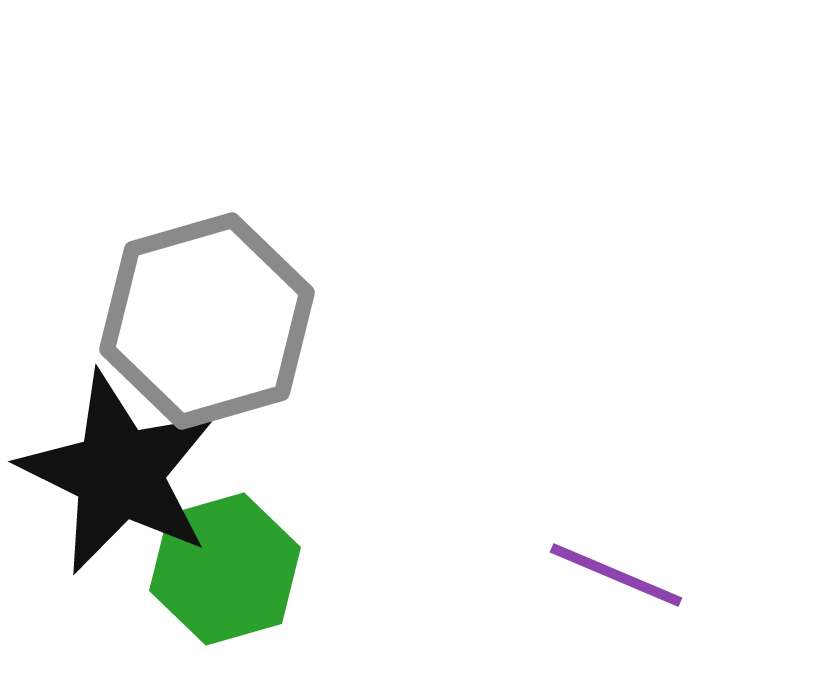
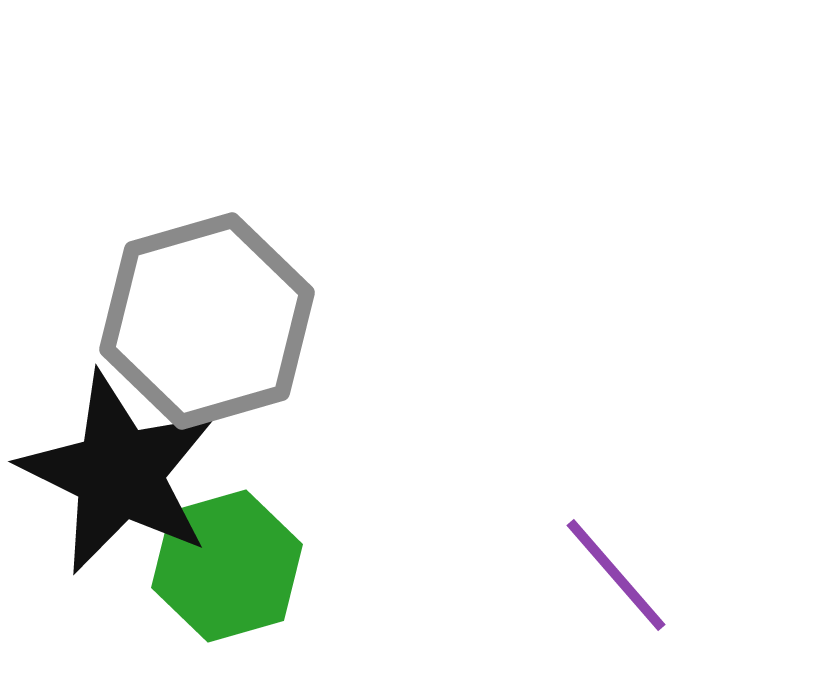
green hexagon: moved 2 px right, 3 px up
purple line: rotated 26 degrees clockwise
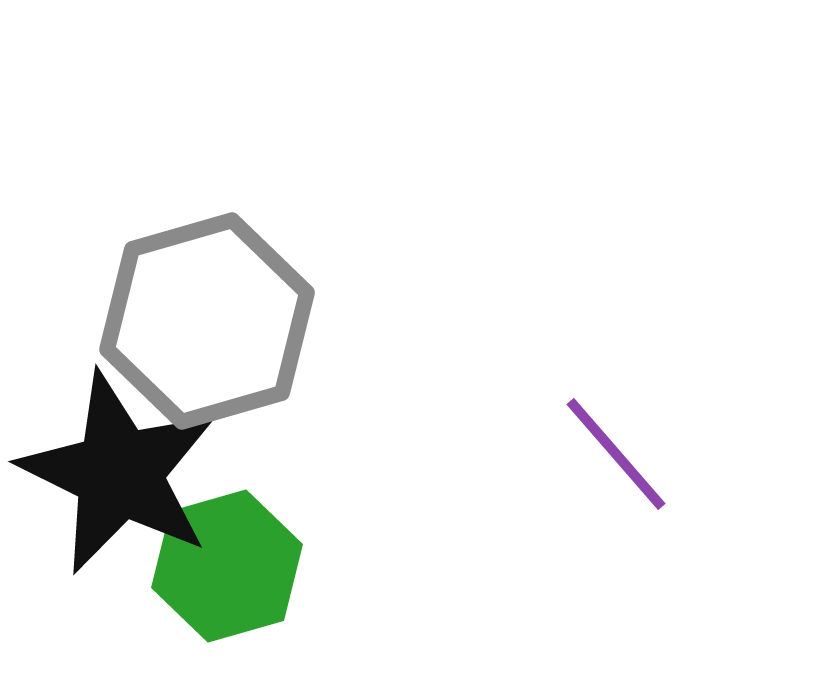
purple line: moved 121 px up
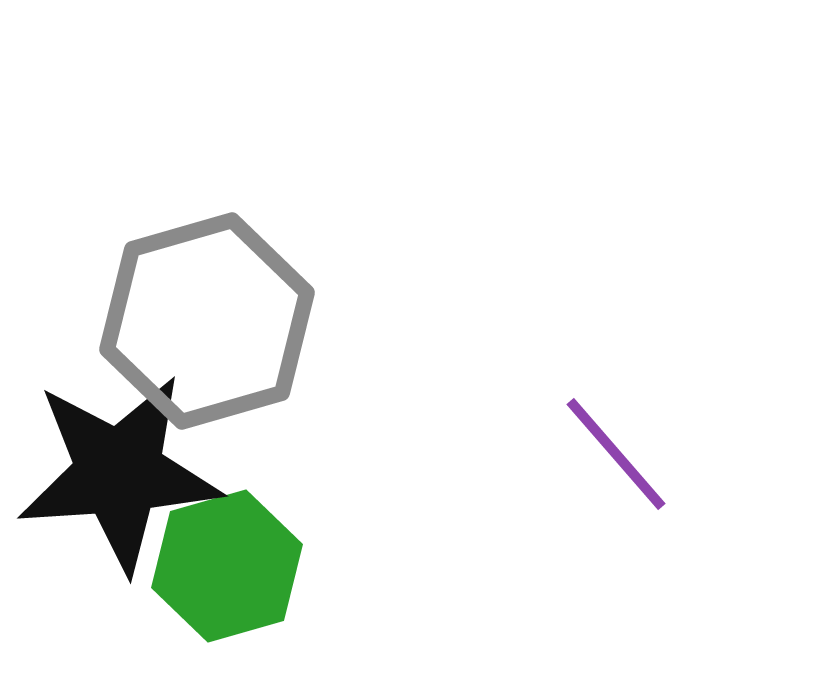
black star: rotated 30 degrees counterclockwise
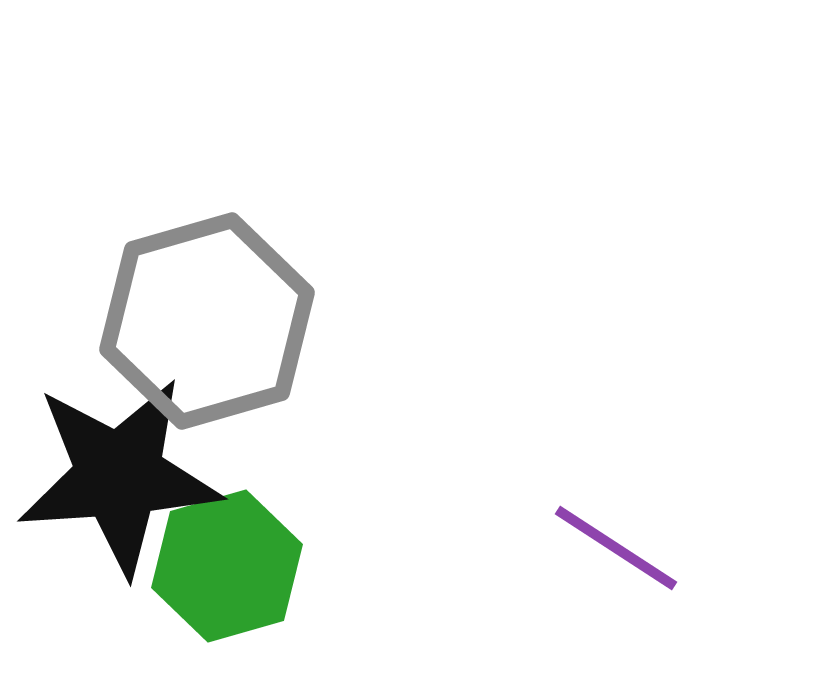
purple line: moved 94 px down; rotated 16 degrees counterclockwise
black star: moved 3 px down
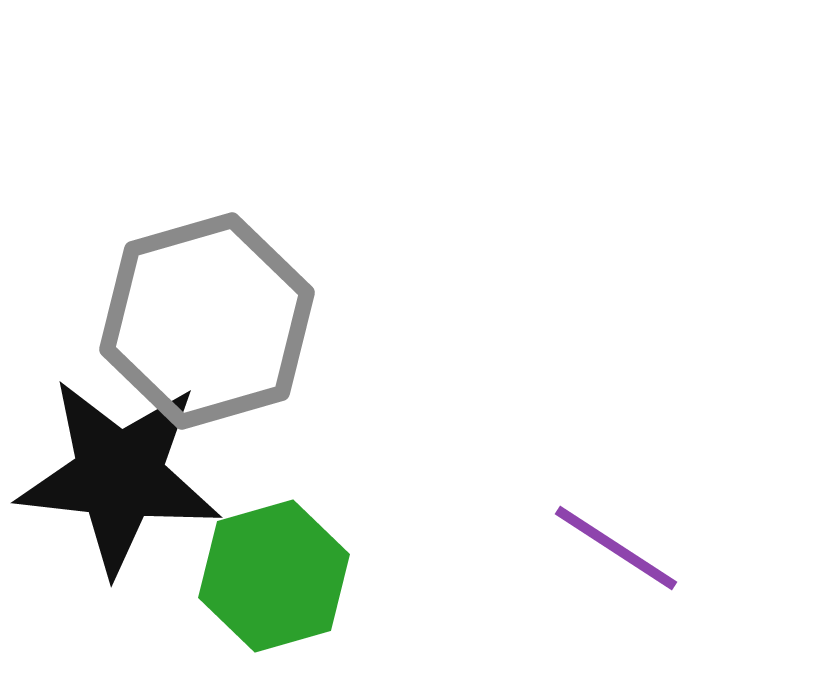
black star: rotated 10 degrees clockwise
green hexagon: moved 47 px right, 10 px down
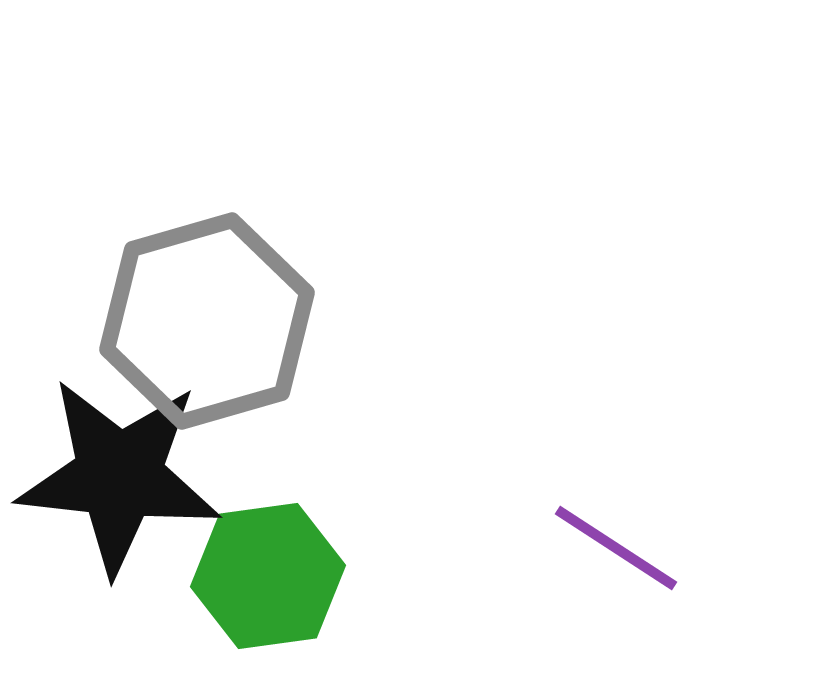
green hexagon: moved 6 px left; rotated 8 degrees clockwise
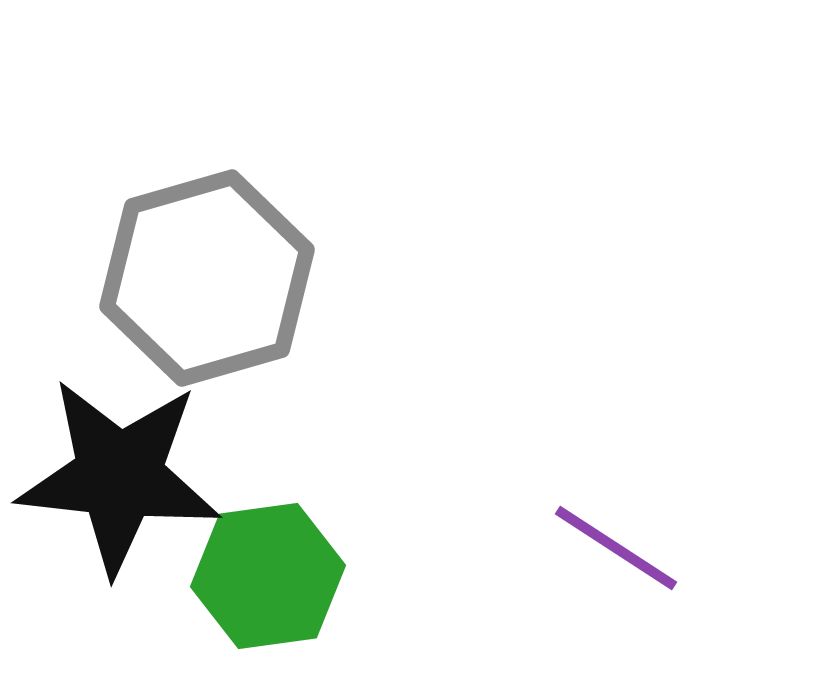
gray hexagon: moved 43 px up
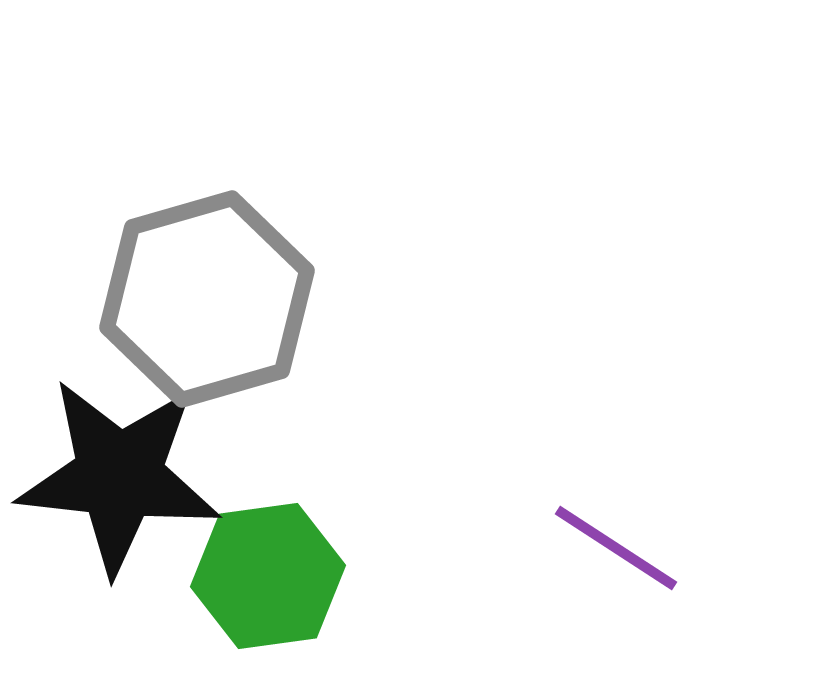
gray hexagon: moved 21 px down
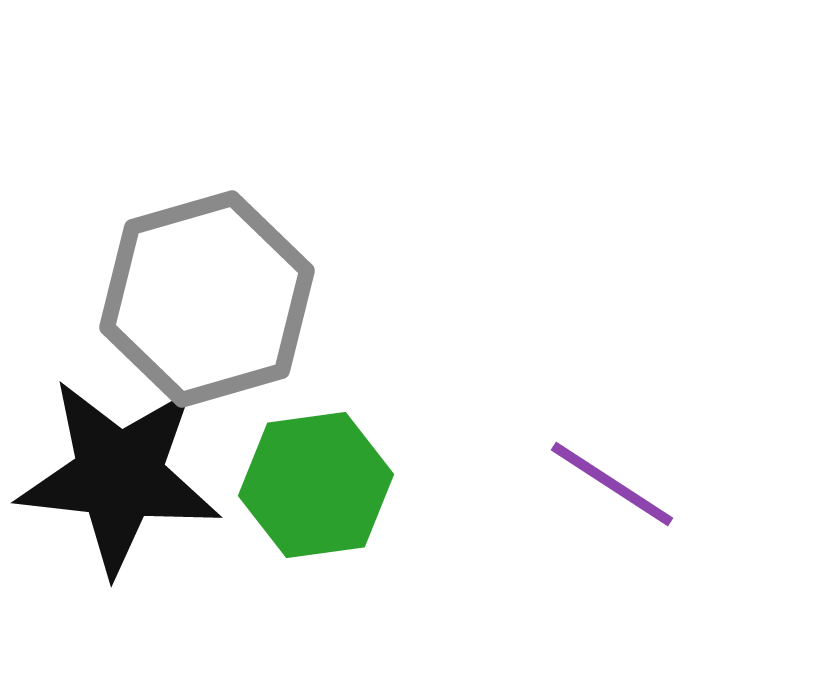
purple line: moved 4 px left, 64 px up
green hexagon: moved 48 px right, 91 px up
